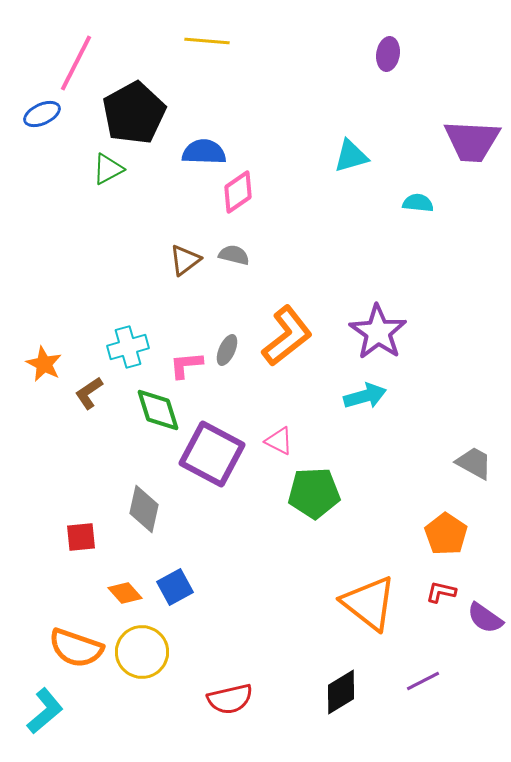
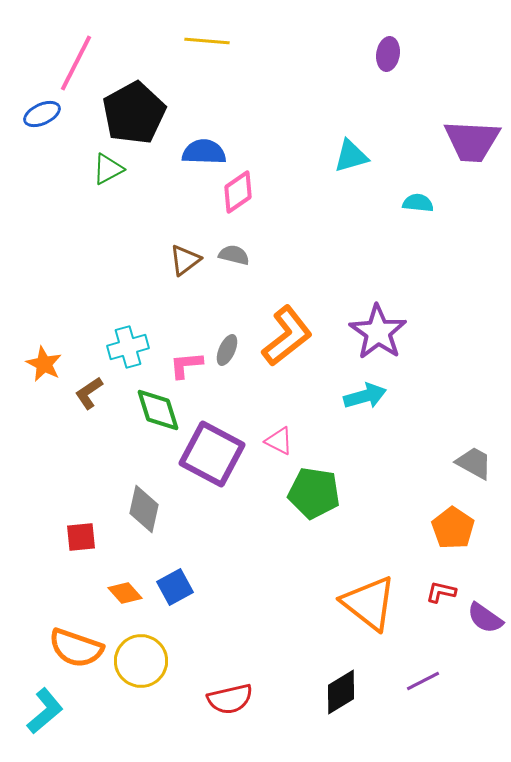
green pentagon: rotated 12 degrees clockwise
orange pentagon: moved 7 px right, 6 px up
yellow circle: moved 1 px left, 9 px down
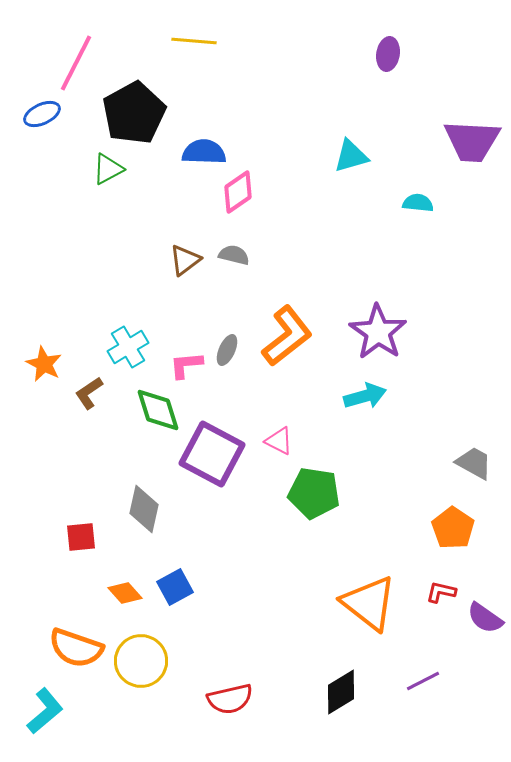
yellow line: moved 13 px left
cyan cross: rotated 15 degrees counterclockwise
